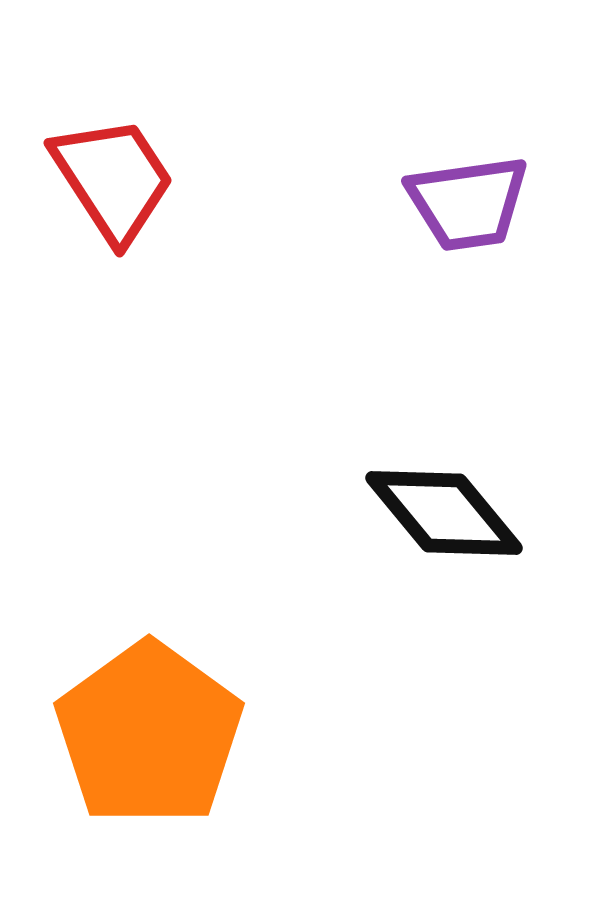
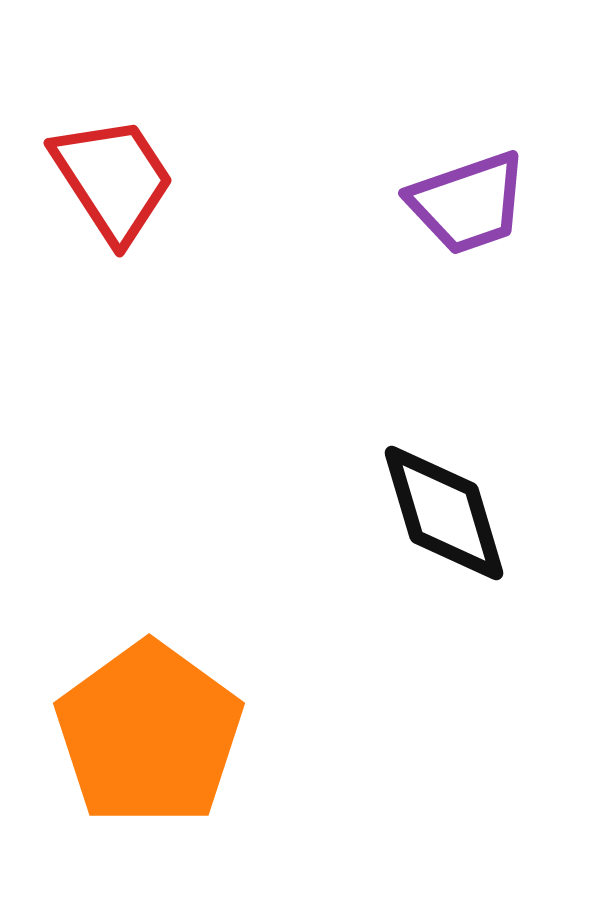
purple trapezoid: rotated 11 degrees counterclockwise
black diamond: rotated 23 degrees clockwise
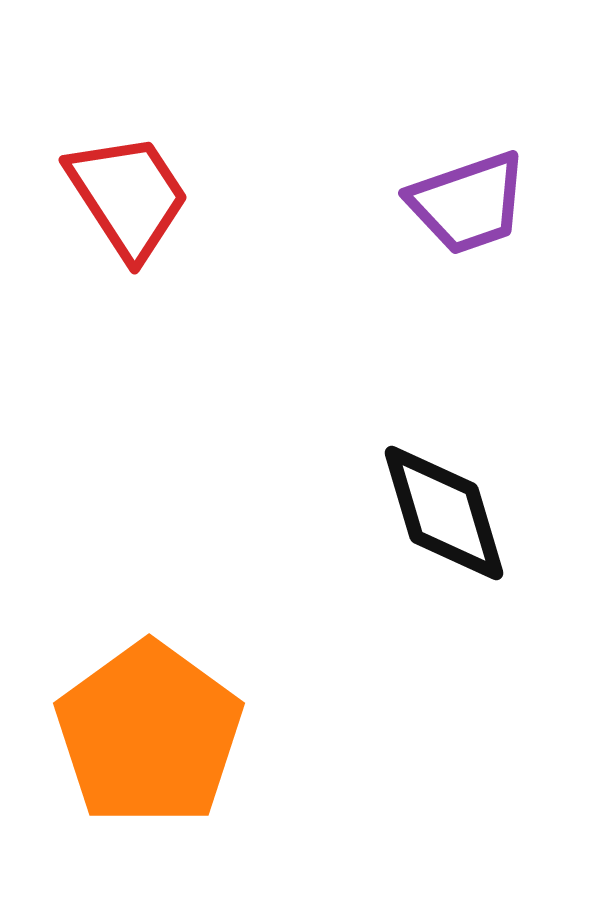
red trapezoid: moved 15 px right, 17 px down
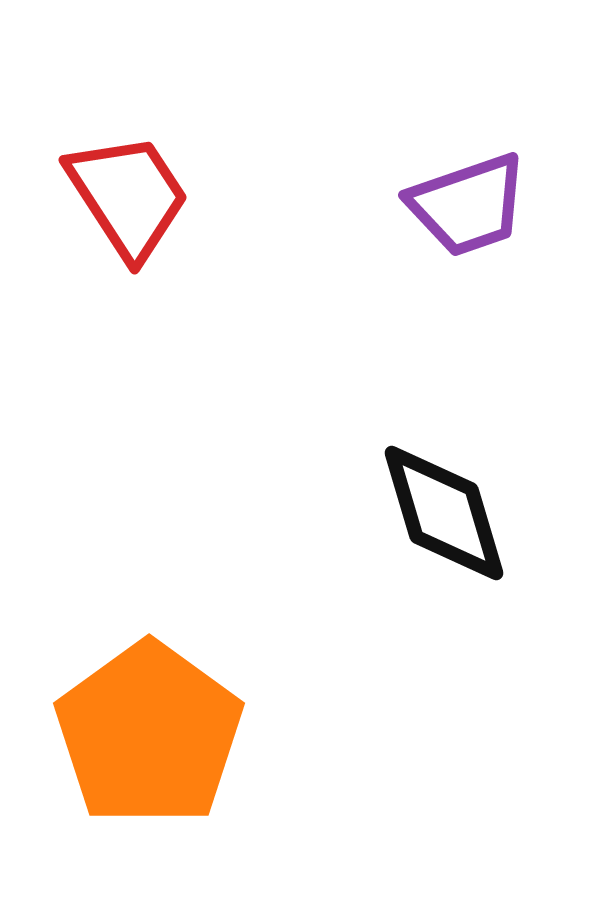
purple trapezoid: moved 2 px down
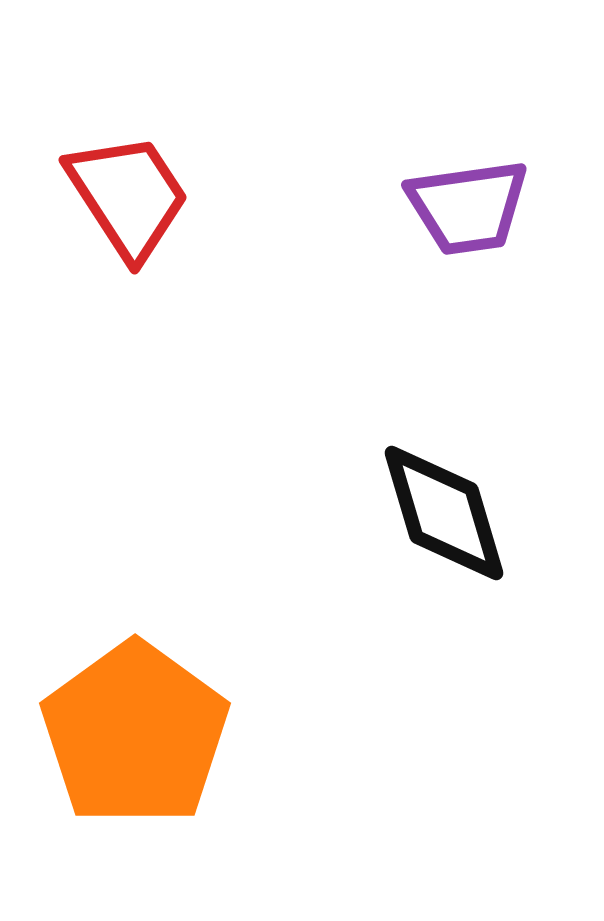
purple trapezoid: moved 2 px down; rotated 11 degrees clockwise
orange pentagon: moved 14 px left
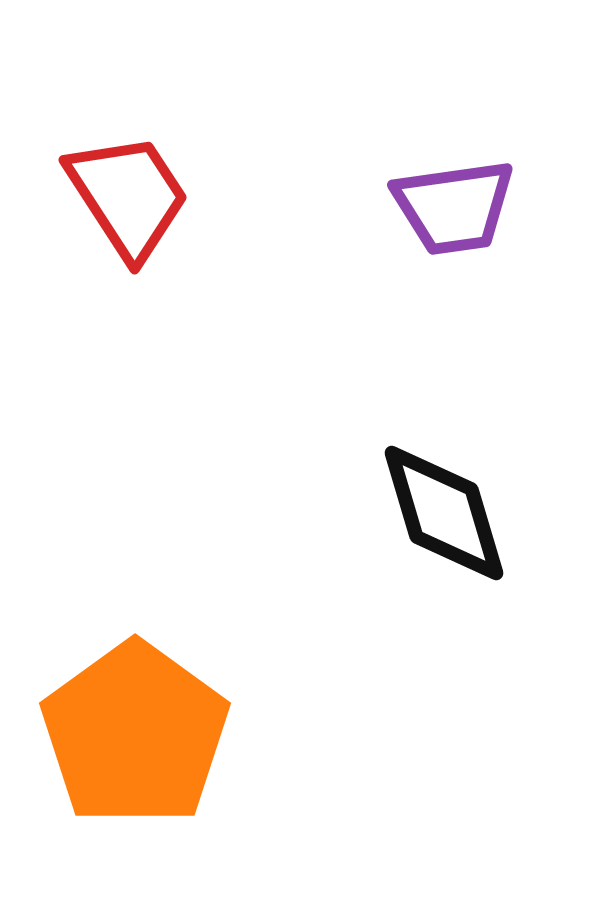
purple trapezoid: moved 14 px left
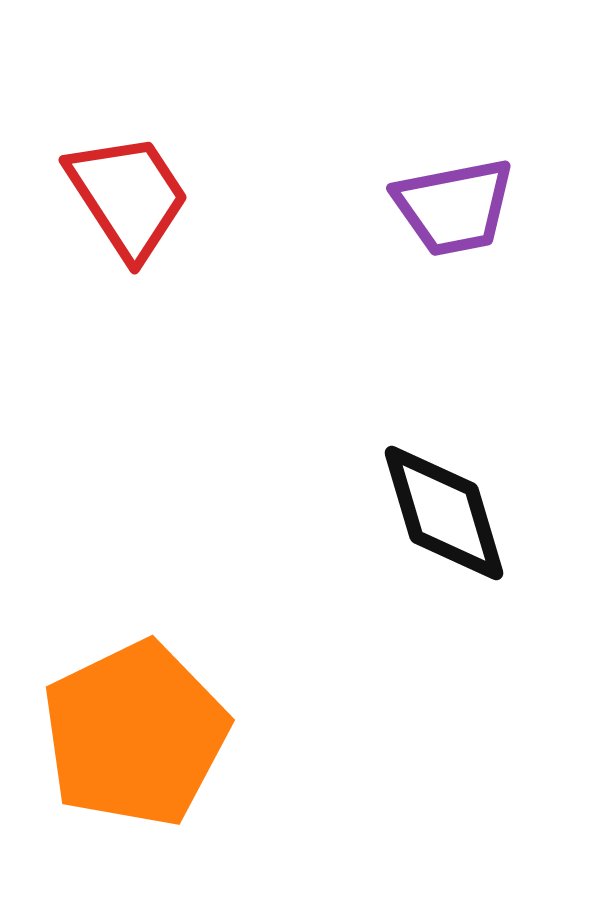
purple trapezoid: rotated 3 degrees counterclockwise
orange pentagon: rotated 10 degrees clockwise
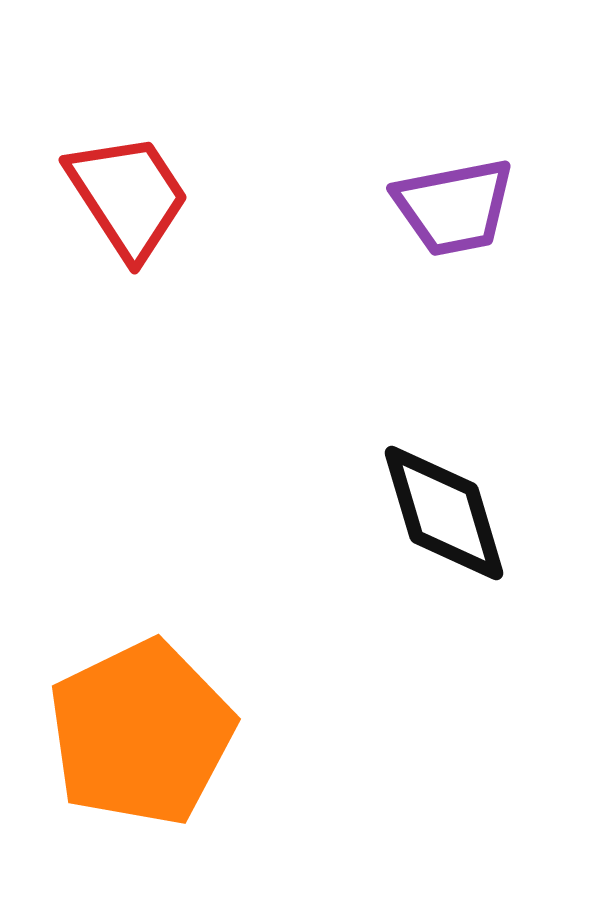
orange pentagon: moved 6 px right, 1 px up
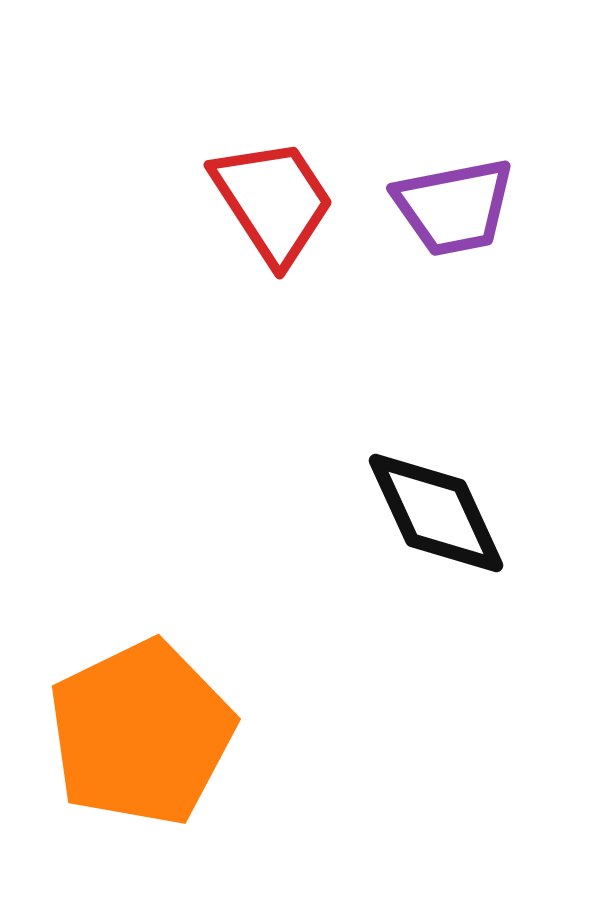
red trapezoid: moved 145 px right, 5 px down
black diamond: moved 8 px left; rotated 8 degrees counterclockwise
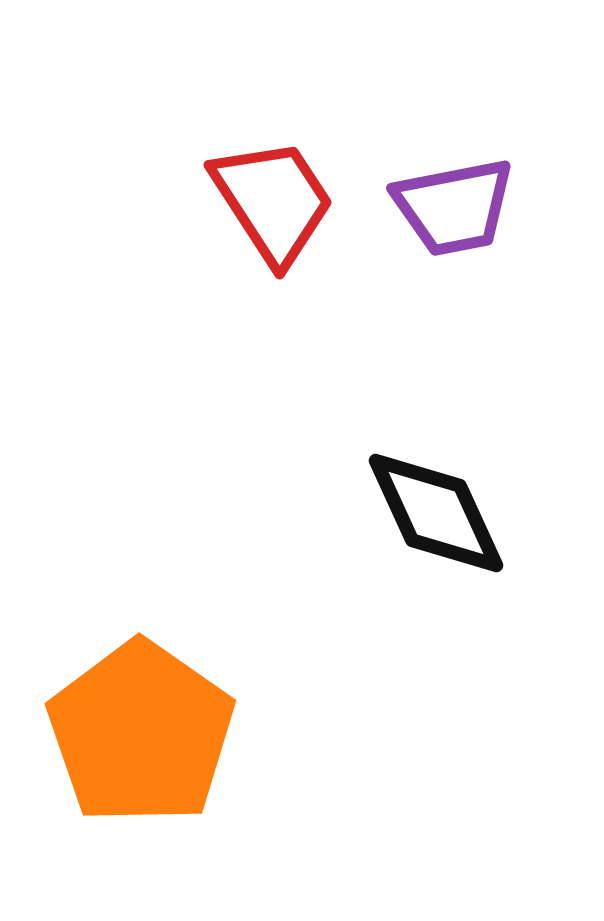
orange pentagon: rotated 11 degrees counterclockwise
